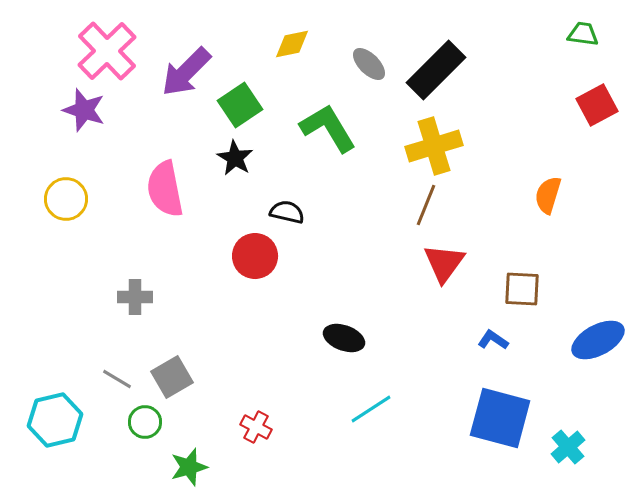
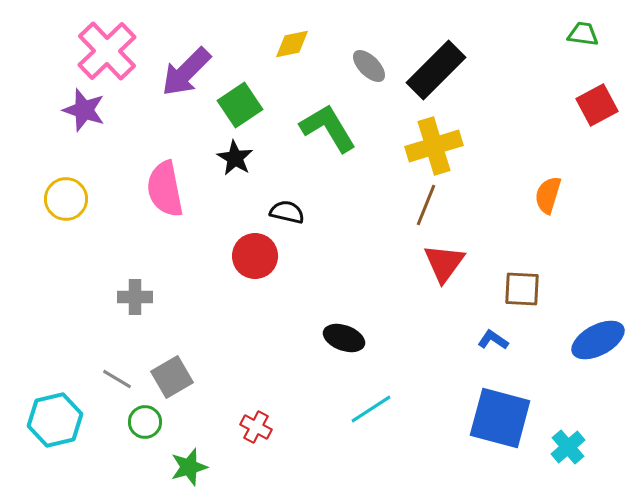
gray ellipse: moved 2 px down
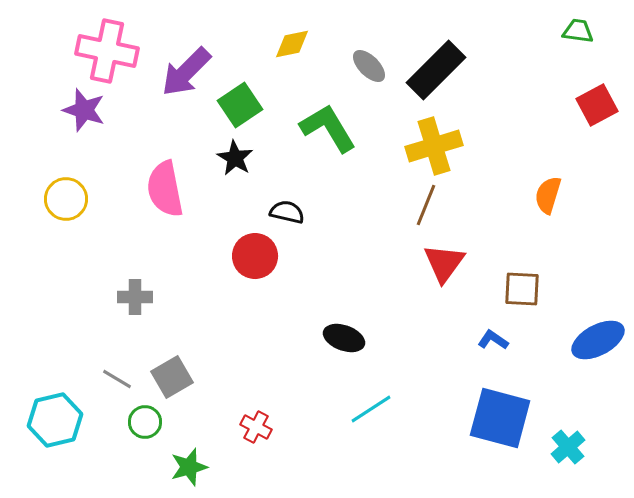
green trapezoid: moved 5 px left, 3 px up
pink cross: rotated 34 degrees counterclockwise
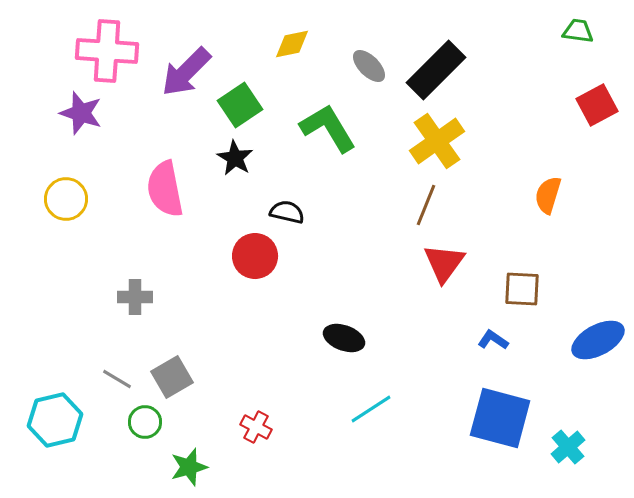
pink cross: rotated 8 degrees counterclockwise
purple star: moved 3 px left, 3 px down
yellow cross: moved 3 px right, 5 px up; rotated 18 degrees counterclockwise
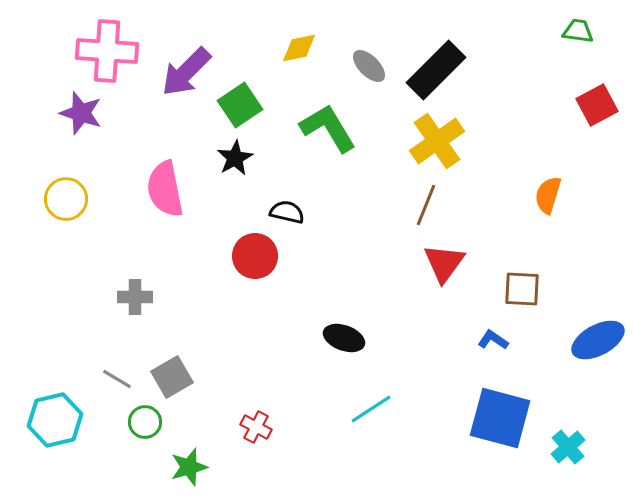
yellow diamond: moved 7 px right, 4 px down
black star: rotated 12 degrees clockwise
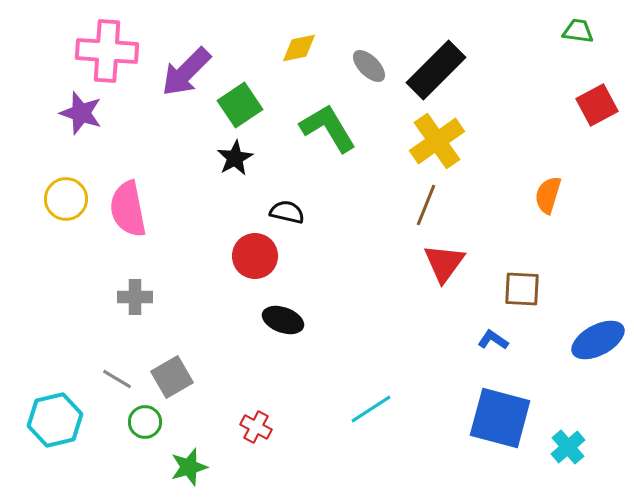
pink semicircle: moved 37 px left, 20 px down
black ellipse: moved 61 px left, 18 px up
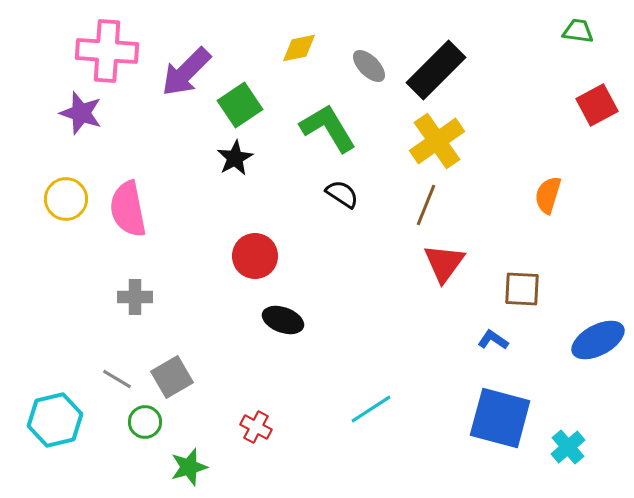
black semicircle: moved 55 px right, 18 px up; rotated 20 degrees clockwise
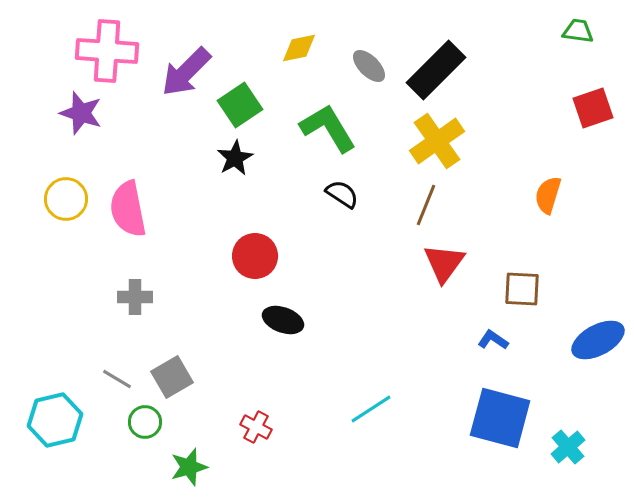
red square: moved 4 px left, 3 px down; rotated 9 degrees clockwise
